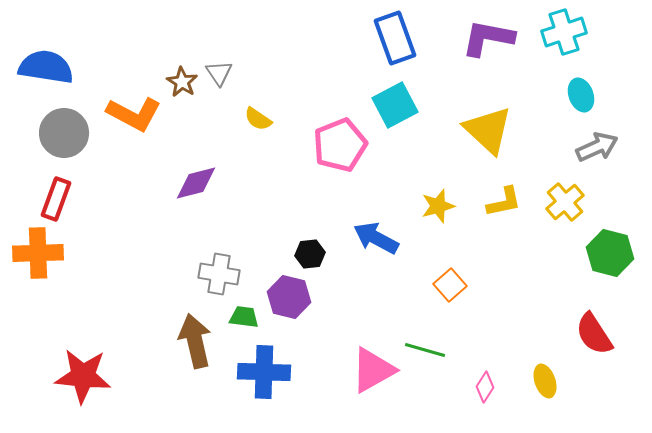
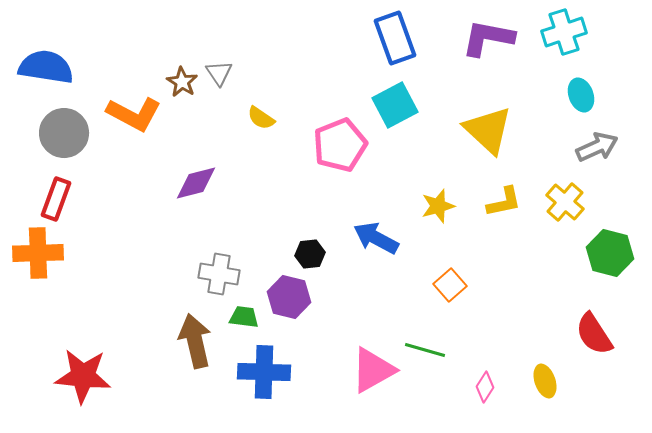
yellow semicircle: moved 3 px right, 1 px up
yellow cross: rotated 9 degrees counterclockwise
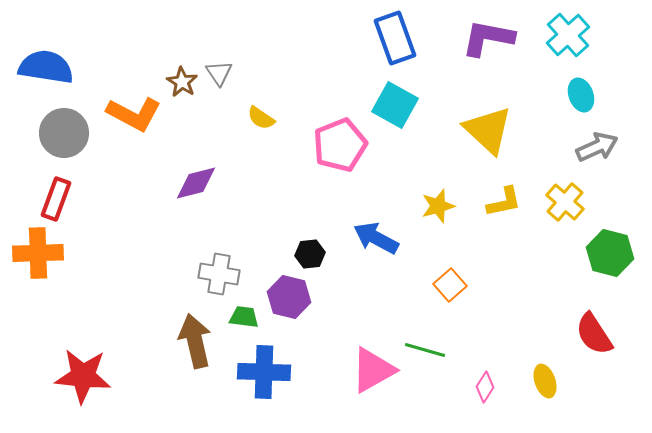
cyan cross: moved 4 px right, 3 px down; rotated 24 degrees counterclockwise
cyan square: rotated 33 degrees counterclockwise
